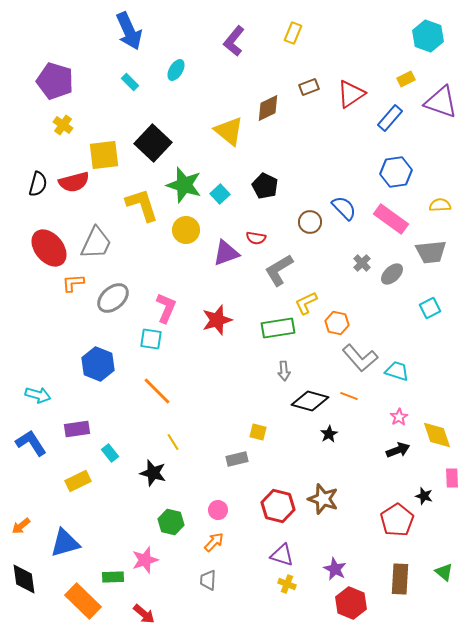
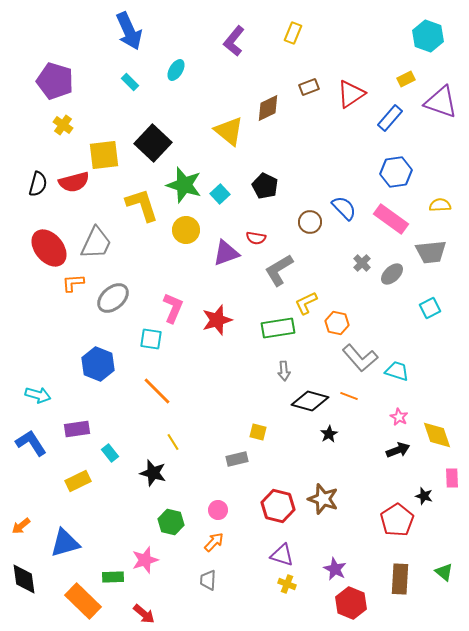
pink L-shape at (166, 308): moved 7 px right
pink star at (399, 417): rotated 12 degrees counterclockwise
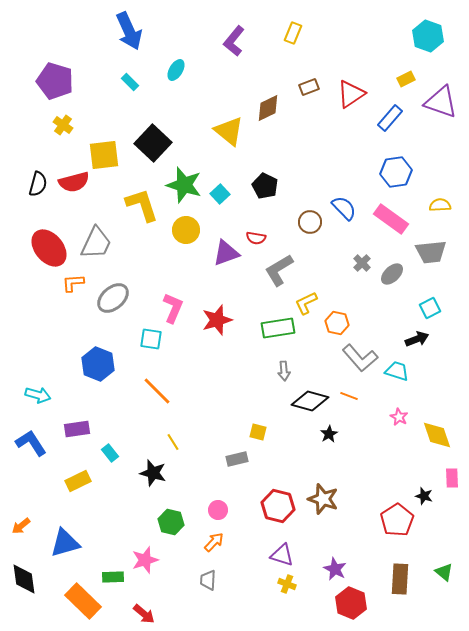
black arrow at (398, 450): moved 19 px right, 111 px up
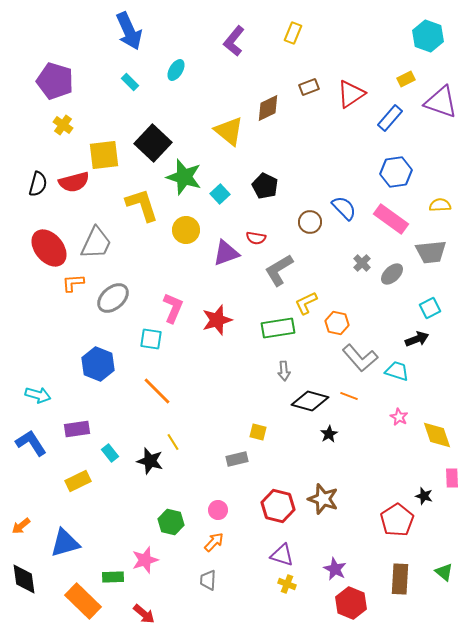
green star at (184, 185): moved 8 px up
black star at (153, 473): moved 3 px left, 12 px up
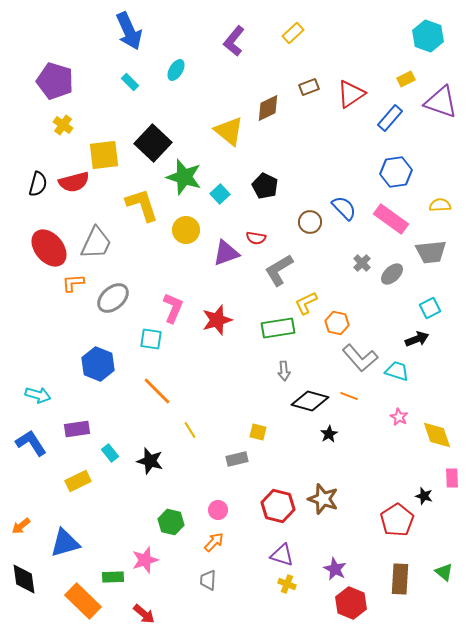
yellow rectangle at (293, 33): rotated 25 degrees clockwise
yellow line at (173, 442): moved 17 px right, 12 px up
